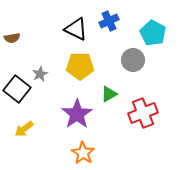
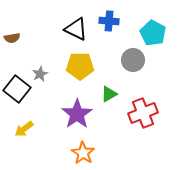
blue cross: rotated 30 degrees clockwise
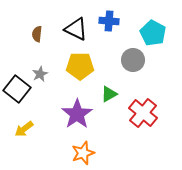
brown semicircle: moved 25 px right, 4 px up; rotated 105 degrees clockwise
red cross: rotated 28 degrees counterclockwise
orange star: rotated 20 degrees clockwise
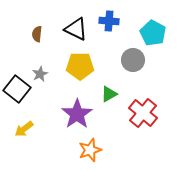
orange star: moved 7 px right, 3 px up
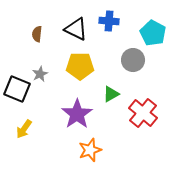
black square: rotated 16 degrees counterclockwise
green triangle: moved 2 px right
yellow arrow: rotated 18 degrees counterclockwise
